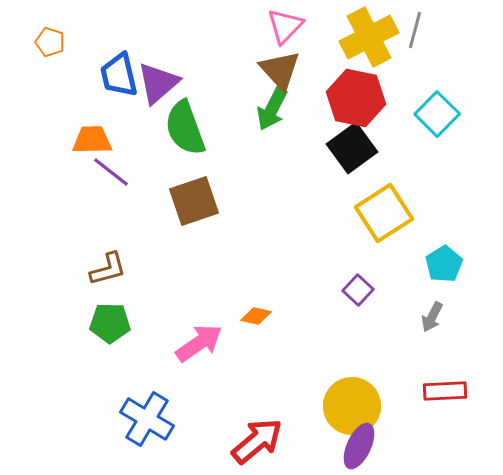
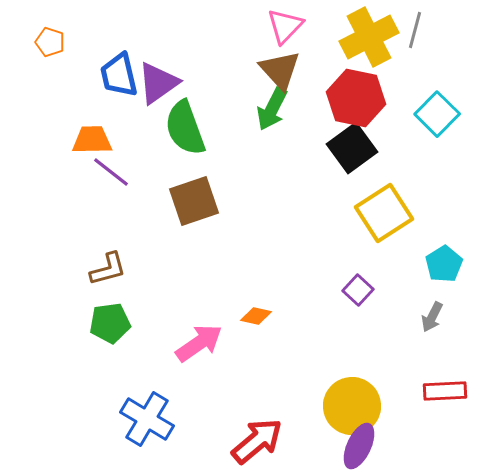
purple triangle: rotated 6 degrees clockwise
green pentagon: rotated 9 degrees counterclockwise
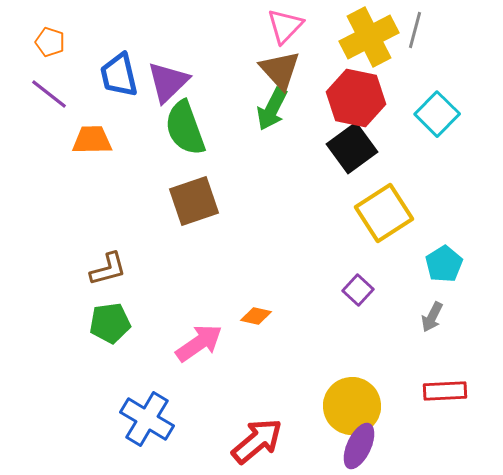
purple triangle: moved 10 px right, 1 px up; rotated 9 degrees counterclockwise
purple line: moved 62 px left, 78 px up
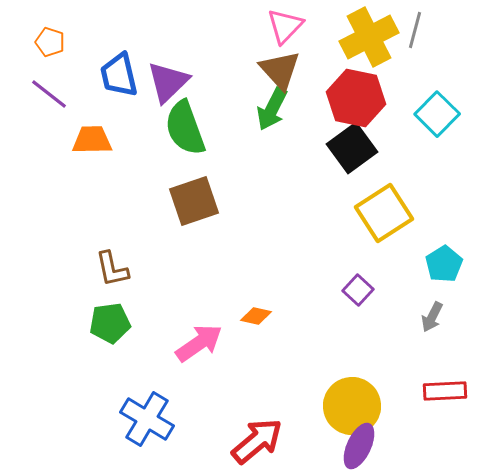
brown L-shape: moved 4 px right; rotated 93 degrees clockwise
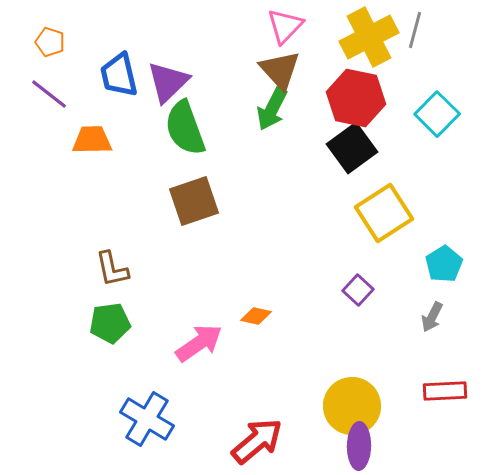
purple ellipse: rotated 24 degrees counterclockwise
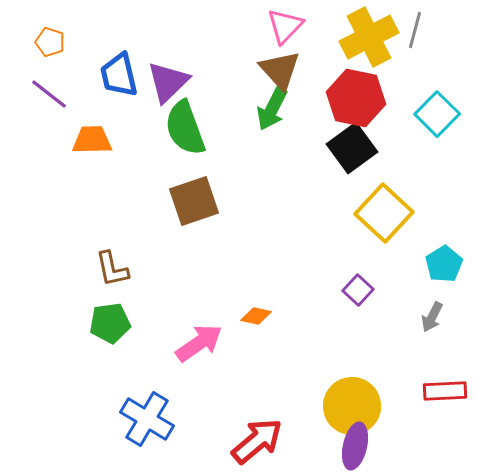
yellow square: rotated 14 degrees counterclockwise
purple ellipse: moved 4 px left; rotated 12 degrees clockwise
